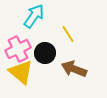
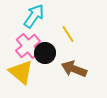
pink cross: moved 10 px right, 3 px up; rotated 15 degrees counterclockwise
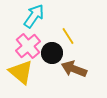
yellow line: moved 2 px down
black circle: moved 7 px right
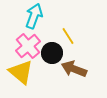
cyan arrow: rotated 15 degrees counterclockwise
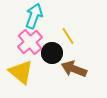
pink cross: moved 2 px right, 4 px up
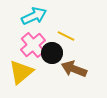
cyan arrow: rotated 45 degrees clockwise
yellow line: moved 2 px left; rotated 30 degrees counterclockwise
pink cross: moved 3 px right, 3 px down
yellow triangle: rotated 40 degrees clockwise
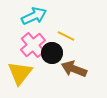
yellow triangle: moved 1 px left, 1 px down; rotated 12 degrees counterclockwise
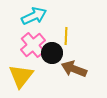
yellow line: rotated 66 degrees clockwise
yellow triangle: moved 1 px right, 3 px down
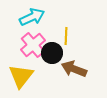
cyan arrow: moved 2 px left, 1 px down
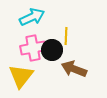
pink cross: moved 3 px down; rotated 30 degrees clockwise
black circle: moved 3 px up
